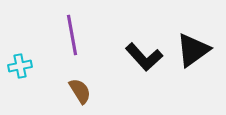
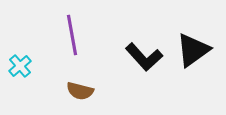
cyan cross: rotated 30 degrees counterclockwise
brown semicircle: rotated 136 degrees clockwise
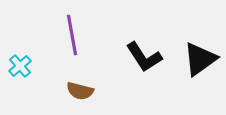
black triangle: moved 7 px right, 9 px down
black L-shape: rotated 9 degrees clockwise
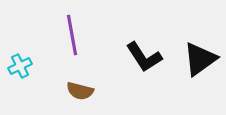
cyan cross: rotated 15 degrees clockwise
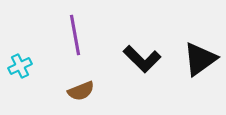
purple line: moved 3 px right
black L-shape: moved 2 px left, 2 px down; rotated 12 degrees counterclockwise
brown semicircle: moved 1 px right; rotated 36 degrees counterclockwise
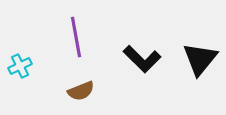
purple line: moved 1 px right, 2 px down
black triangle: rotated 15 degrees counterclockwise
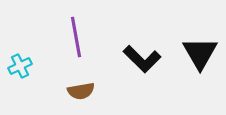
black triangle: moved 6 px up; rotated 9 degrees counterclockwise
brown semicircle: rotated 12 degrees clockwise
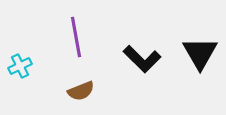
brown semicircle: rotated 12 degrees counterclockwise
